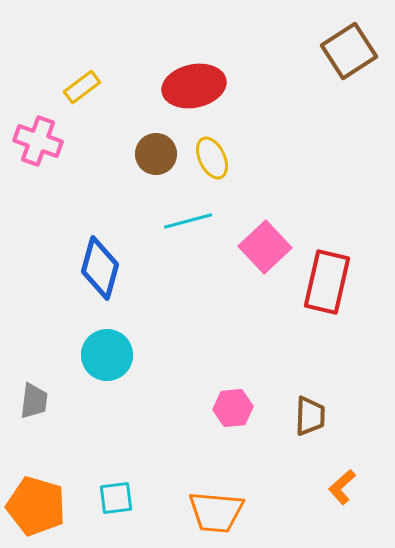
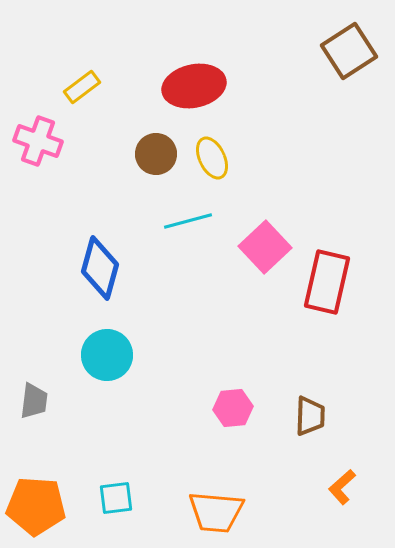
orange pentagon: rotated 12 degrees counterclockwise
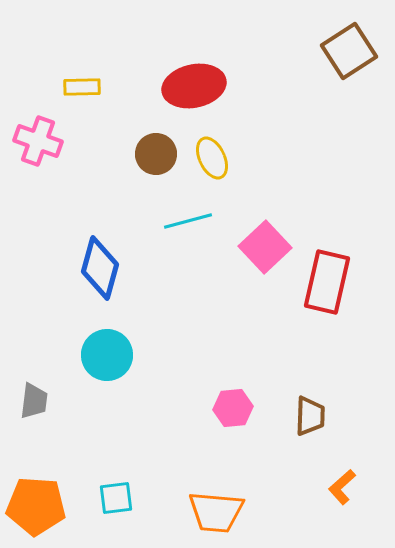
yellow rectangle: rotated 36 degrees clockwise
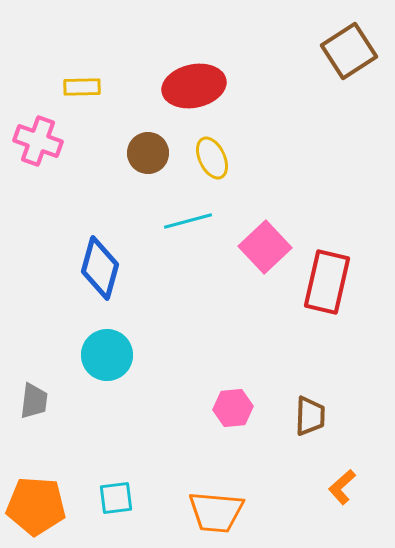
brown circle: moved 8 px left, 1 px up
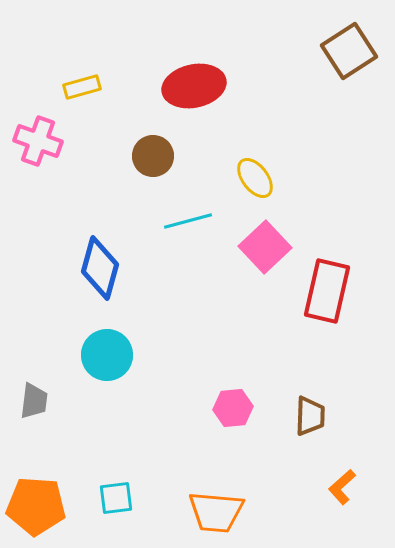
yellow rectangle: rotated 15 degrees counterclockwise
brown circle: moved 5 px right, 3 px down
yellow ellipse: moved 43 px right, 20 px down; rotated 12 degrees counterclockwise
red rectangle: moved 9 px down
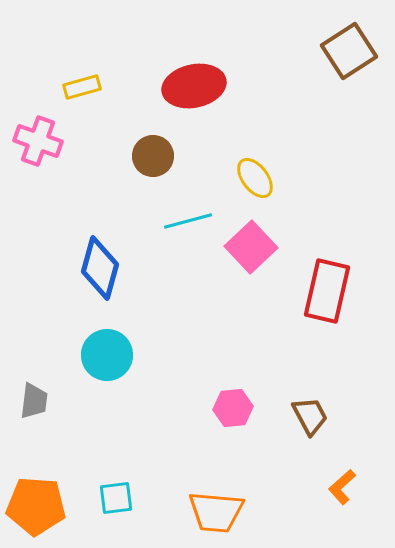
pink square: moved 14 px left
brown trapezoid: rotated 30 degrees counterclockwise
